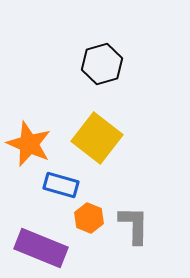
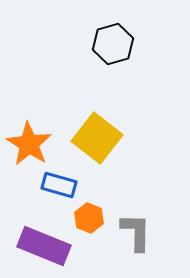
black hexagon: moved 11 px right, 20 px up
orange star: rotated 9 degrees clockwise
blue rectangle: moved 2 px left
gray L-shape: moved 2 px right, 7 px down
purple rectangle: moved 3 px right, 2 px up
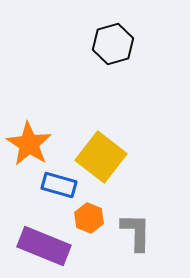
yellow square: moved 4 px right, 19 px down
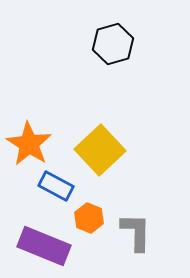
yellow square: moved 1 px left, 7 px up; rotated 9 degrees clockwise
blue rectangle: moved 3 px left, 1 px down; rotated 12 degrees clockwise
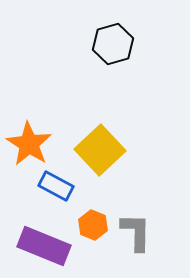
orange hexagon: moved 4 px right, 7 px down
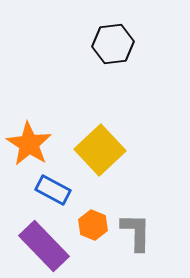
black hexagon: rotated 9 degrees clockwise
blue rectangle: moved 3 px left, 4 px down
purple rectangle: rotated 24 degrees clockwise
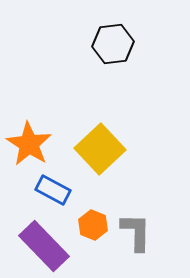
yellow square: moved 1 px up
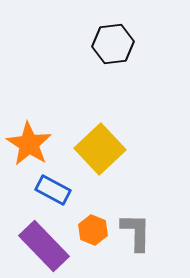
orange hexagon: moved 5 px down
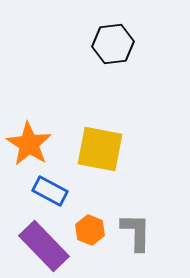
yellow square: rotated 36 degrees counterclockwise
blue rectangle: moved 3 px left, 1 px down
orange hexagon: moved 3 px left
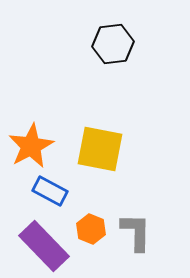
orange star: moved 2 px right, 2 px down; rotated 12 degrees clockwise
orange hexagon: moved 1 px right, 1 px up
